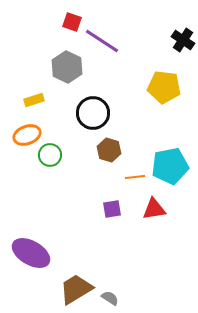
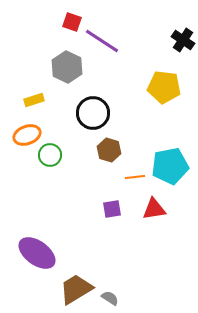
purple ellipse: moved 6 px right; rotated 6 degrees clockwise
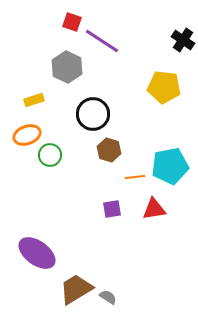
black circle: moved 1 px down
gray semicircle: moved 2 px left, 1 px up
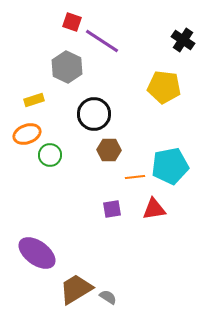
black circle: moved 1 px right
orange ellipse: moved 1 px up
brown hexagon: rotated 15 degrees counterclockwise
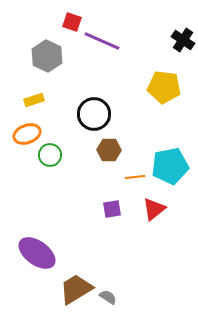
purple line: rotated 9 degrees counterclockwise
gray hexagon: moved 20 px left, 11 px up
red triangle: rotated 30 degrees counterclockwise
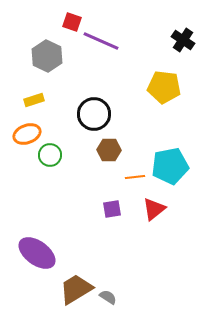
purple line: moved 1 px left
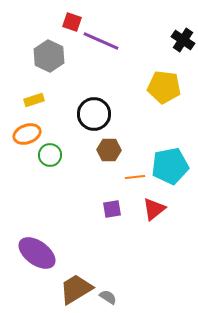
gray hexagon: moved 2 px right
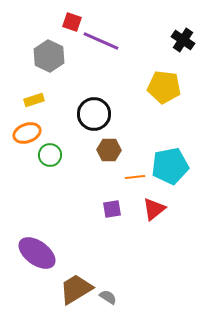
orange ellipse: moved 1 px up
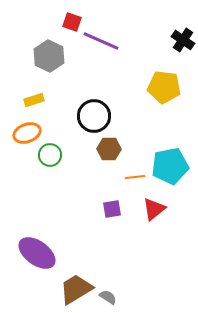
black circle: moved 2 px down
brown hexagon: moved 1 px up
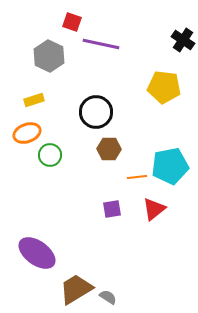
purple line: moved 3 px down; rotated 12 degrees counterclockwise
black circle: moved 2 px right, 4 px up
orange line: moved 2 px right
